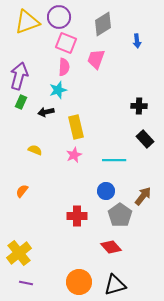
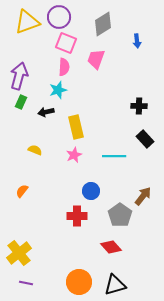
cyan line: moved 4 px up
blue circle: moved 15 px left
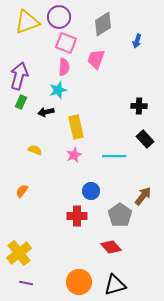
blue arrow: rotated 24 degrees clockwise
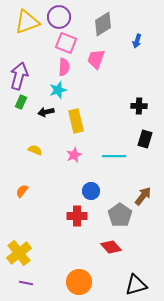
yellow rectangle: moved 6 px up
black rectangle: rotated 60 degrees clockwise
black triangle: moved 21 px right
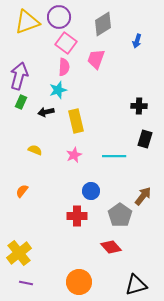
pink square: rotated 15 degrees clockwise
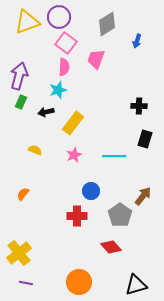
gray diamond: moved 4 px right
yellow rectangle: moved 3 px left, 2 px down; rotated 50 degrees clockwise
orange semicircle: moved 1 px right, 3 px down
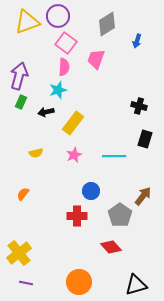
purple circle: moved 1 px left, 1 px up
black cross: rotated 14 degrees clockwise
yellow semicircle: moved 1 px right, 3 px down; rotated 144 degrees clockwise
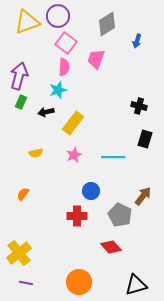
cyan line: moved 1 px left, 1 px down
gray pentagon: rotated 10 degrees counterclockwise
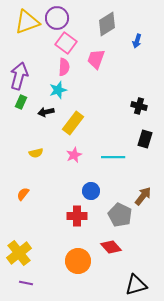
purple circle: moved 1 px left, 2 px down
orange circle: moved 1 px left, 21 px up
